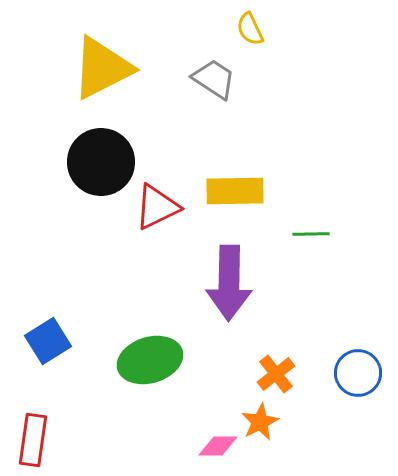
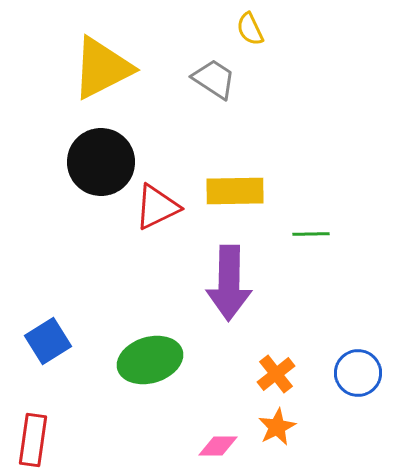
orange star: moved 17 px right, 5 px down
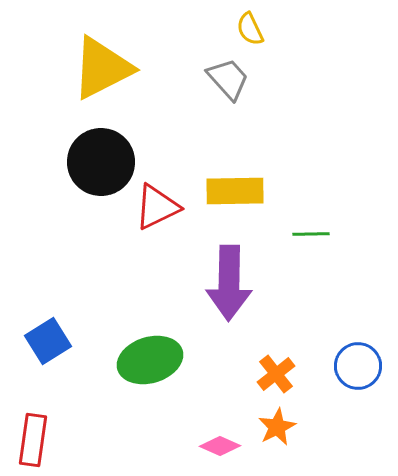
gray trapezoid: moved 14 px right; rotated 15 degrees clockwise
blue circle: moved 7 px up
pink diamond: moved 2 px right; rotated 24 degrees clockwise
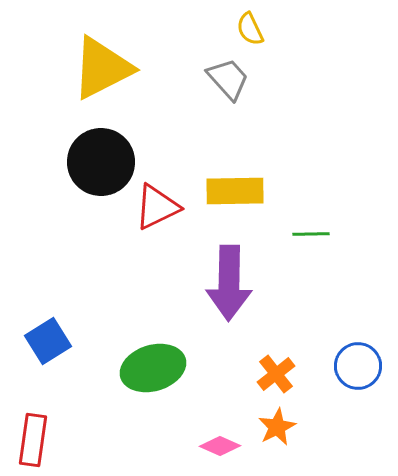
green ellipse: moved 3 px right, 8 px down
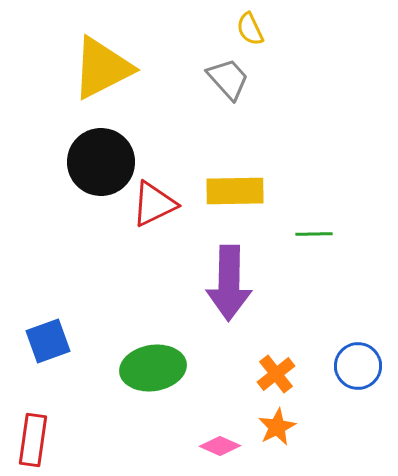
red triangle: moved 3 px left, 3 px up
green line: moved 3 px right
blue square: rotated 12 degrees clockwise
green ellipse: rotated 8 degrees clockwise
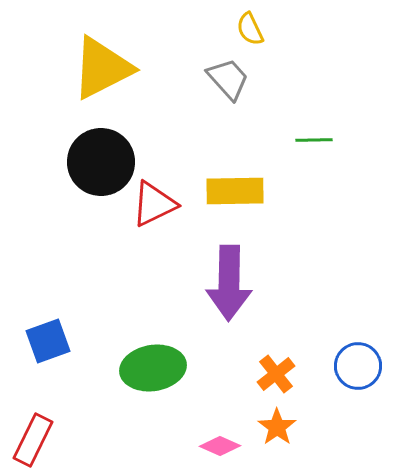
green line: moved 94 px up
orange star: rotated 9 degrees counterclockwise
red rectangle: rotated 18 degrees clockwise
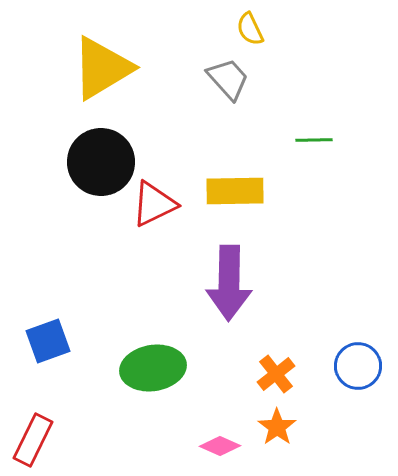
yellow triangle: rotated 4 degrees counterclockwise
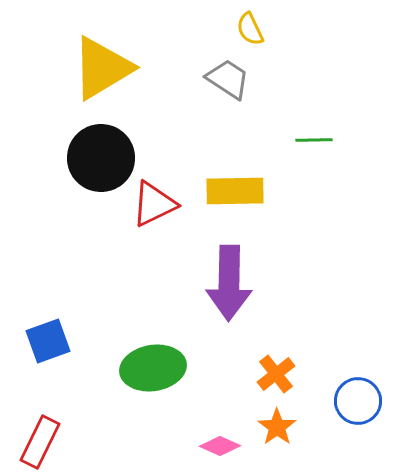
gray trapezoid: rotated 15 degrees counterclockwise
black circle: moved 4 px up
blue circle: moved 35 px down
red rectangle: moved 7 px right, 2 px down
